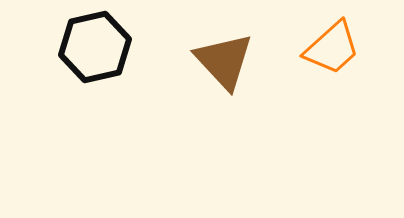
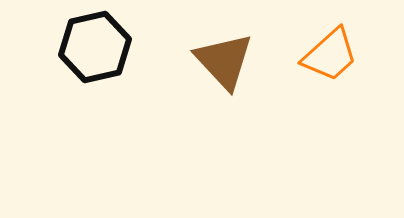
orange trapezoid: moved 2 px left, 7 px down
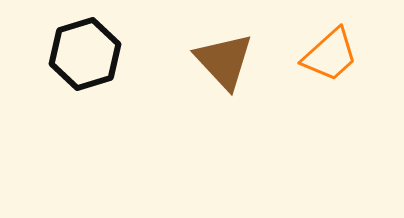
black hexagon: moved 10 px left, 7 px down; rotated 4 degrees counterclockwise
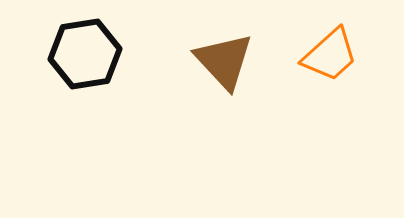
black hexagon: rotated 8 degrees clockwise
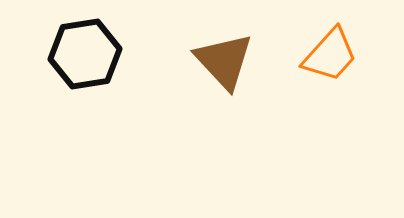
orange trapezoid: rotated 6 degrees counterclockwise
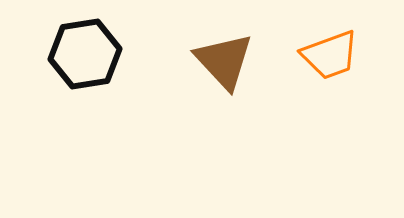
orange trapezoid: rotated 28 degrees clockwise
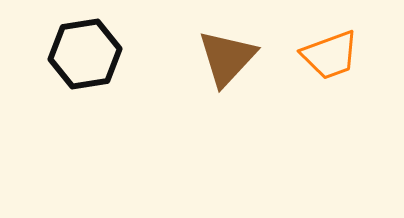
brown triangle: moved 3 px right, 3 px up; rotated 26 degrees clockwise
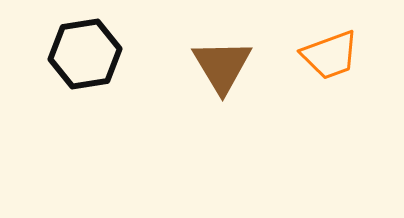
brown triangle: moved 5 px left, 8 px down; rotated 14 degrees counterclockwise
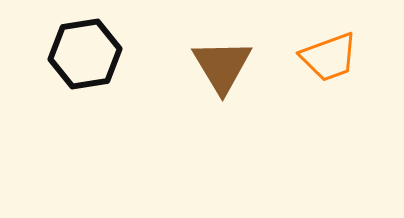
orange trapezoid: moved 1 px left, 2 px down
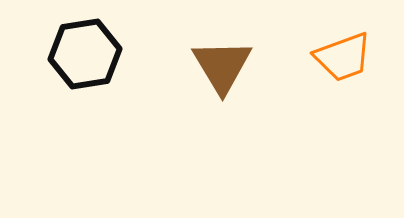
orange trapezoid: moved 14 px right
